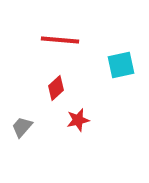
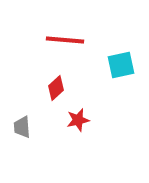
red line: moved 5 px right
gray trapezoid: rotated 45 degrees counterclockwise
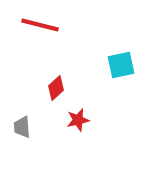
red line: moved 25 px left, 15 px up; rotated 9 degrees clockwise
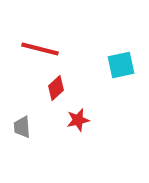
red line: moved 24 px down
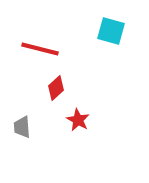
cyan square: moved 10 px left, 34 px up; rotated 28 degrees clockwise
red star: rotated 30 degrees counterclockwise
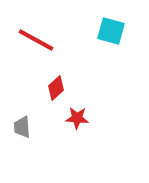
red line: moved 4 px left, 9 px up; rotated 15 degrees clockwise
red star: moved 1 px left, 2 px up; rotated 25 degrees counterclockwise
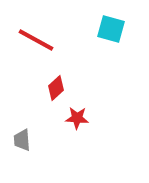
cyan square: moved 2 px up
gray trapezoid: moved 13 px down
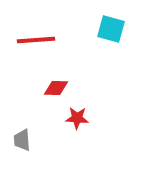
red line: rotated 33 degrees counterclockwise
red diamond: rotated 45 degrees clockwise
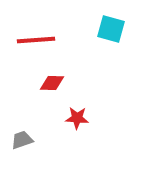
red diamond: moved 4 px left, 5 px up
gray trapezoid: rotated 75 degrees clockwise
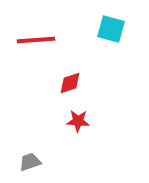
red diamond: moved 18 px right; rotated 20 degrees counterclockwise
red star: moved 1 px right, 3 px down
gray trapezoid: moved 8 px right, 22 px down
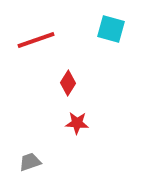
red line: rotated 15 degrees counterclockwise
red diamond: moved 2 px left; rotated 40 degrees counterclockwise
red star: moved 1 px left, 2 px down
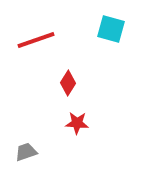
gray trapezoid: moved 4 px left, 10 px up
